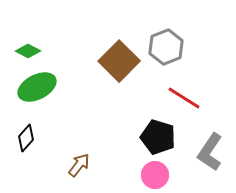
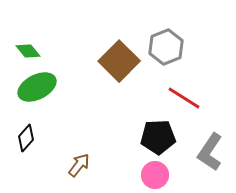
green diamond: rotated 25 degrees clockwise
black pentagon: rotated 20 degrees counterclockwise
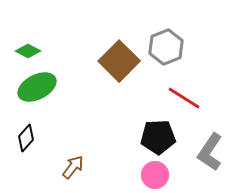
green diamond: rotated 25 degrees counterclockwise
brown arrow: moved 6 px left, 2 px down
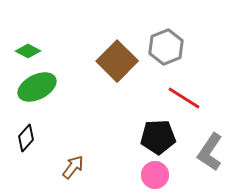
brown square: moved 2 px left
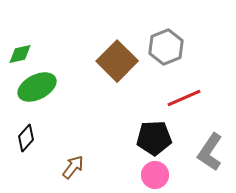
green diamond: moved 8 px left, 3 px down; rotated 40 degrees counterclockwise
red line: rotated 56 degrees counterclockwise
black pentagon: moved 4 px left, 1 px down
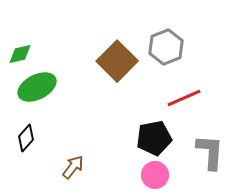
black pentagon: rotated 8 degrees counterclockwise
gray L-shape: rotated 150 degrees clockwise
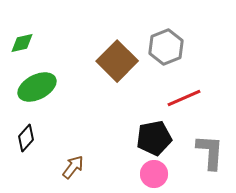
green diamond: moved 2 px right, 11 px up
pink circle: moved 1 px left, 1 px up
